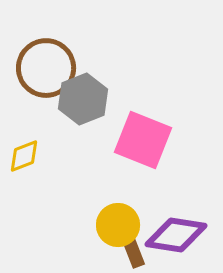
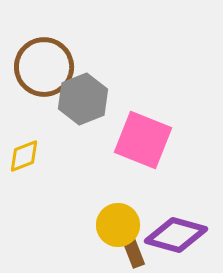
brown circle: moved 2 px left, 1 px up
purple diamond: rotated 6 degrees clockwise
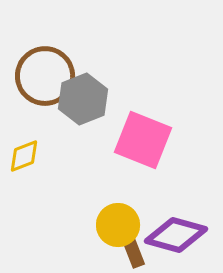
brown circle: moved 1 px right, 9 px down
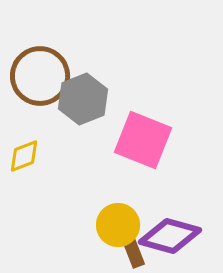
brown circle: moved 5 px left
purple diamond: moved 6 px left, 1 px down
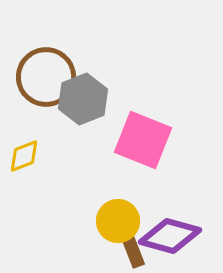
brown circle: moved 6 px right, 1 px down
yellow circle: moved 4 px up
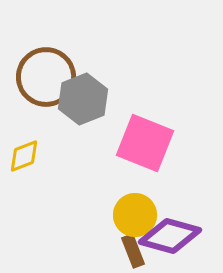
pink square: moved 2 px right, 3 px down
yellow circle: moved 17 px right, 6 px up
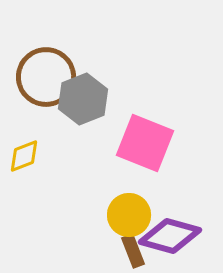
yellow circle: moved 6 px left
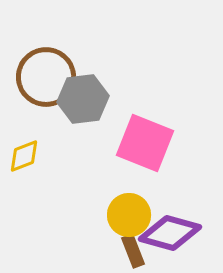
gray hexagon: rotated 15 degrees clockwise
purple diamond: moved 3 px up
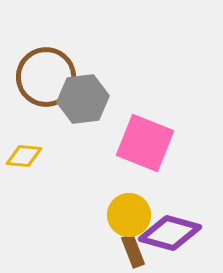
yellow diamond: rotated 27 degrees clockwise
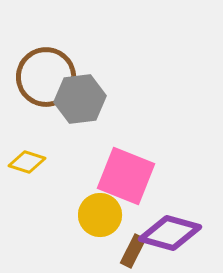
gray hexagon: moved 3 px left
pink square: moved 19 px left, 33 px down
yellow diamond: moved 3 px right, 6 px down; rotated 12 degrees clockwise
yellow circle: moved 29 px left
brown rectangle: rotated 48 degrees clockwise
